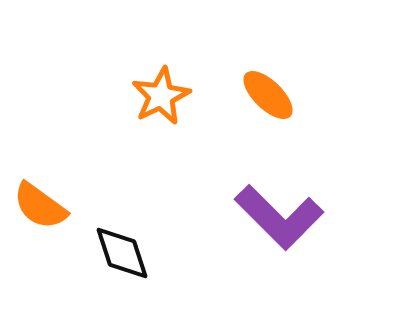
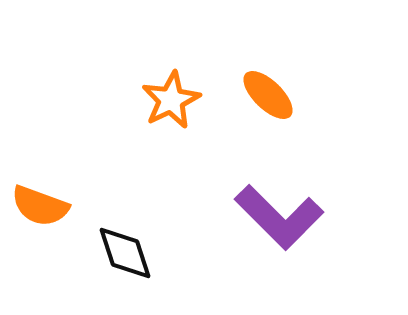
orange star: moved 10 px right, 4 px down
orange semicircle: rotated 16 degrees counterclockwise
black diamond: moved 3 px right
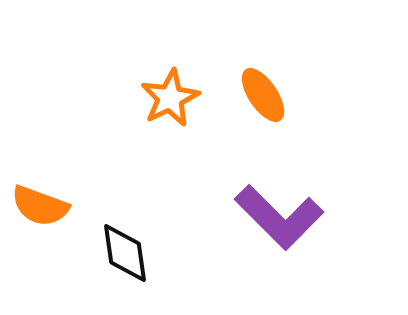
orange ellipse: moved 5 px left; rotated 12 degrees clockwise
orange star: moved 1 px left, 2 px up
black diamond: rotated 10 degrees clockwise
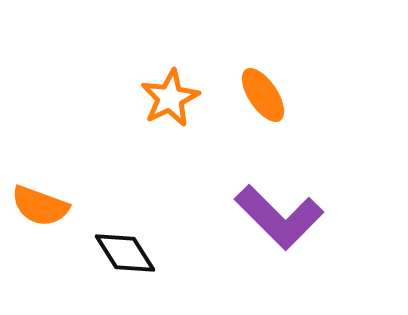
black diamond: rotated 24 degrees counterclockwise
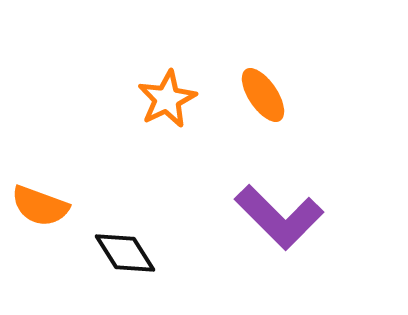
orange star: moved 3 px left, 1 px down
